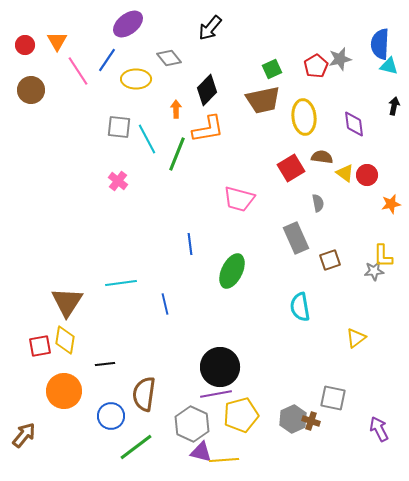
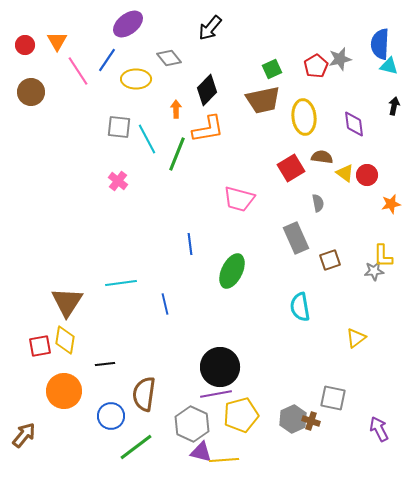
brown circle at (31, 90): moved 2 px down
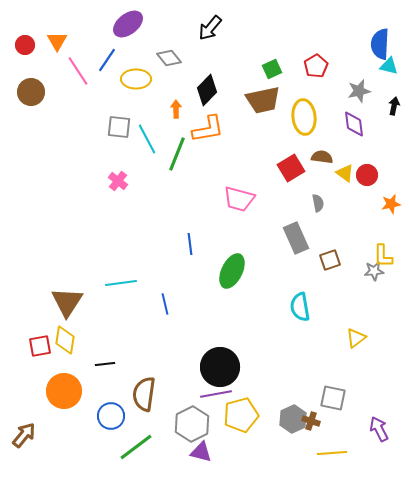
gray star at (340, 59): moved 19 px right, 32 px down
gray hexagon at (192, 424): rotated 8 degrees clockwise
yellow line at (224, 460): moved 108 px right, 7 px up
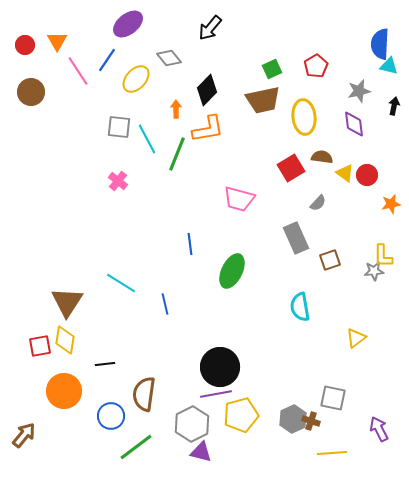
yellow ellipse at (136, 79): rotated 48 degrees counterclockwise
gray semicircle at (318, 203): rotated 54 degrees clockwise
cyan line at (121, 283): rotated 40 degrees clockwise
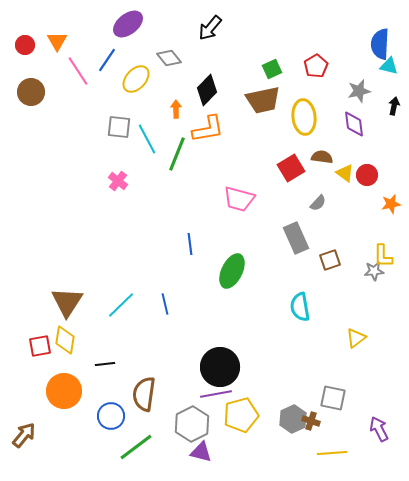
cyan line at (121, 283): moved 22 px down; rotated 76 degrees counterclockwise
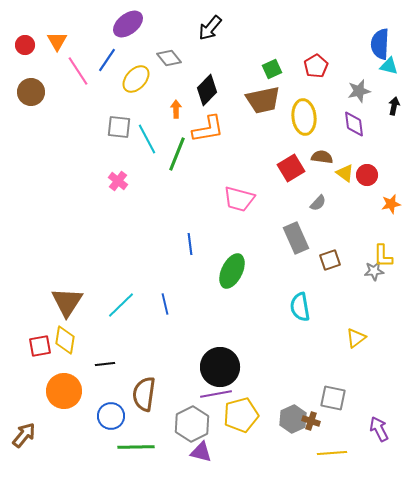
green line at (136, 447): rotated 36 degrees clockwise
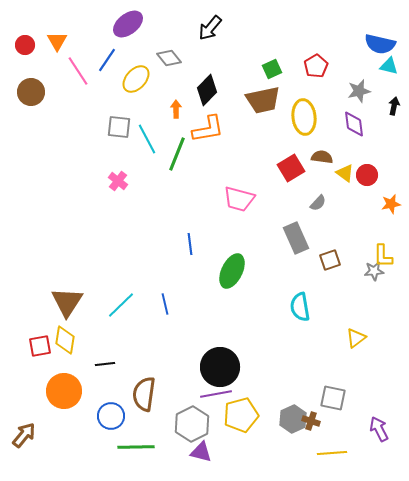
blue semicircle at (380, 44): rotated 80 degrees counterclockwise
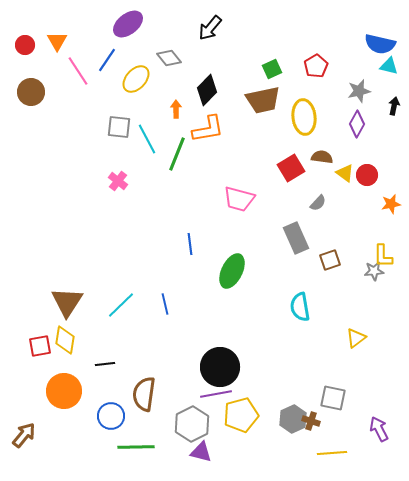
purple diamond at (354, 124): moved 3 px right; rotated 36 degrees clockwise
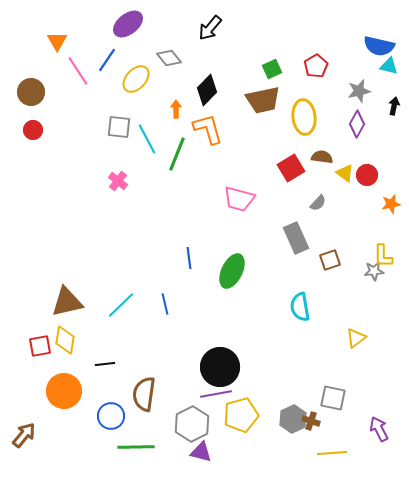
blue semicircle at (380, 44): moved 1 px left, 2 px down
red circle at (25, 45): moved 8 px right, 85 px down
orange L-shape at (208, 129): rotated 96 degrees counterclockwise
blue line at (190, 244): moved 1 px left, 14 px down
brown triangle at (67, 302): rotated 44 degrees clockwise
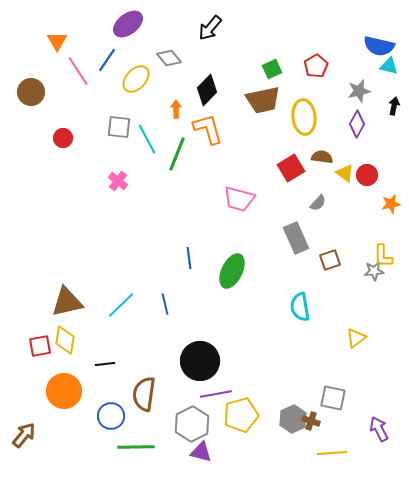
red circle at (33, 130): moved 30 px right, 8 px down
black circle at (220, 367): moved 20 px left, 6 px up
